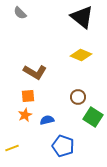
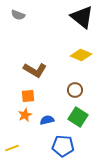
gray semicircle: moved 2 px left, 2 px down; rotated 24 degrees counterclockwise
brown L-shape: moved 2 px up
brown circle: moved 3 px left, 7 px up
green square: moved 15 px left
blue pentagon: rotated 15 degrees counterclockwise
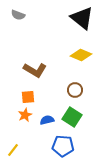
black triangle: moved 1 px down
orange square: moved 1 px down
green square: moved 6 px left
yellow line: moved 1 px right, 2 px down; rotated 32 degrees counterclockwise
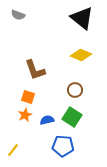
brown L-shape: rotated 40 degrees clockwise
orange square: rotated 24 degrees clockwise
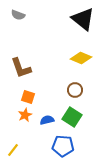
black triangle: moved 1 px right, 1 px down
yellow diamond: moved 3 px down
brown L-shape: moved 14 px left, 2 px up
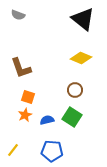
blue pentagon: moved 11 px left, 5 px down
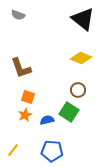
brown circle: moved 3 px right
green square: moved 3 px left, 5 px up
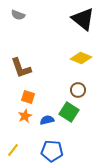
orange star: moved 1 px down
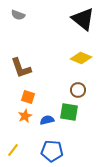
green square: rotated 24 degrees counterclockwise
